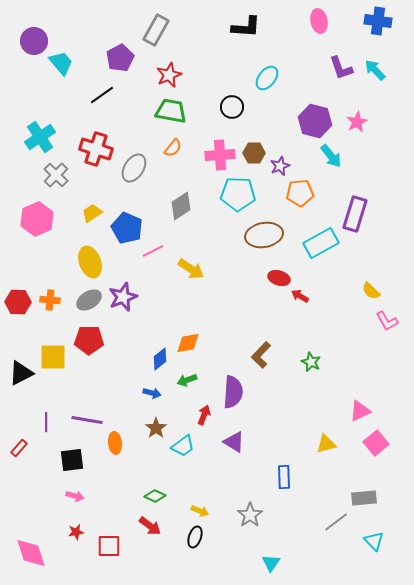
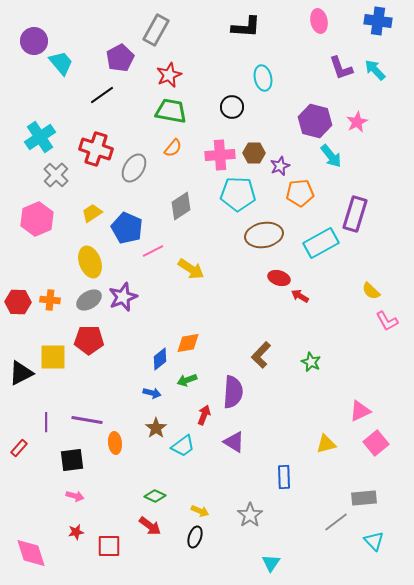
cyan ellipse at (267, 78): moved 4 px left; rotated 50 degrees counterclockwise
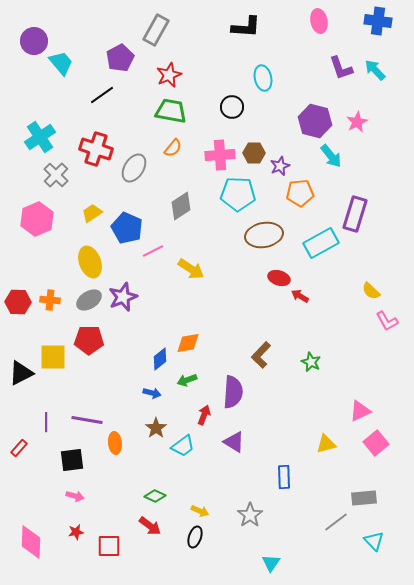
pink diamond at (31, 553): moved 11 px up; rotated 20 degrees clockwise
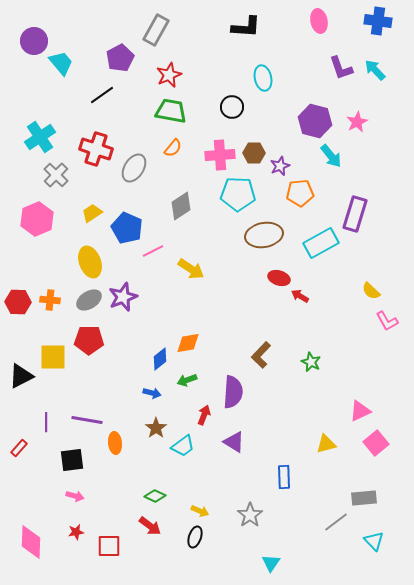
black triangle at (21, 373): moved 3 px down
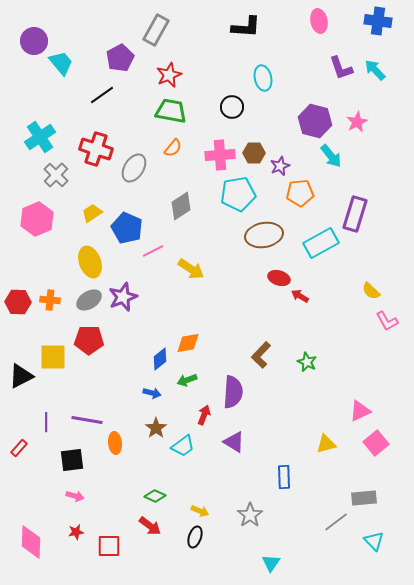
cyan pentagon at (238, 194): rotated 12 degrees counterclockwise
green star at (311, 362): moved 4 px left
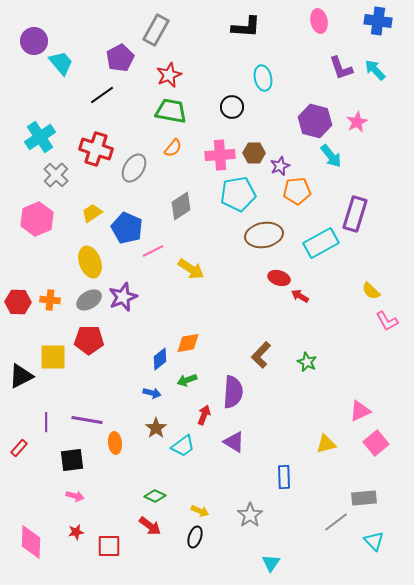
orange pentagon at (300, 193): moved 3 px left, 2 px up
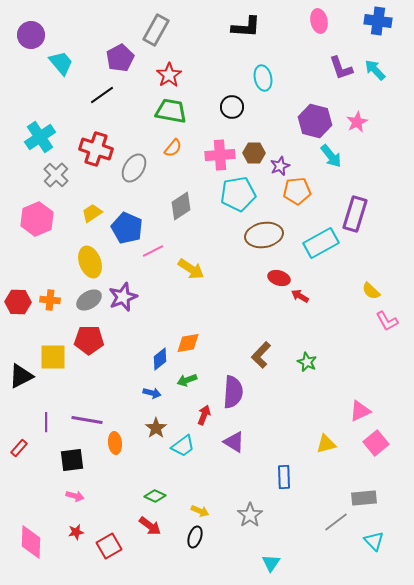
purple circle at (34, 41): moved 3 px left, 6 px up
red star at (169, 75): rotated 10 degrees counterclockwise
red square at (109, 546): rotated 30 degrees counterclockwise
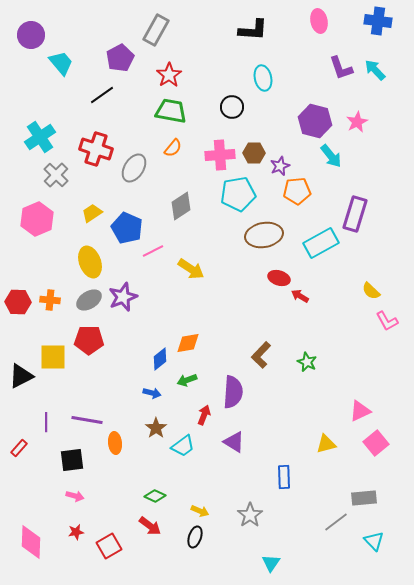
black L-shape at (246, 27): moved 7 px right, 3 px down
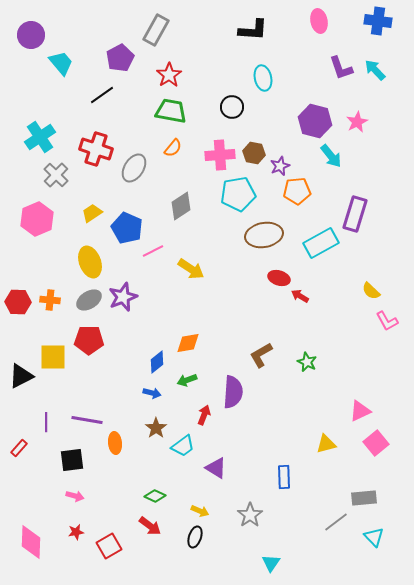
brown hexagon at (254, 153): rotated 10 degrees clockwise
brown L-shape at (261, 355): rotated 16 degrees clockwise
blue diamond at (160, 359): moved 3 px left, 3 px down
purple triangle at (234, 442): moved 18 px left, 26 px down
cyan triangle at (374, 541): moved 4 px up
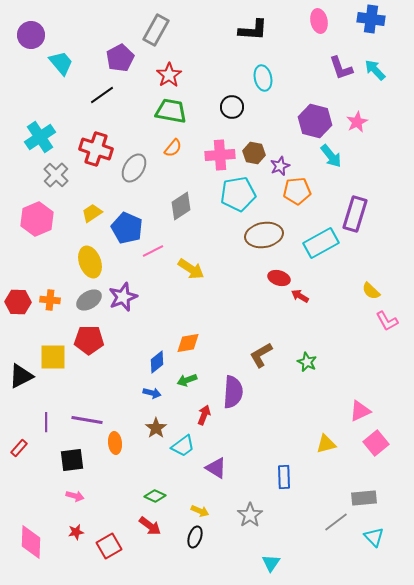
blue cross at (378, 21): moved 7 px left, 2 px up
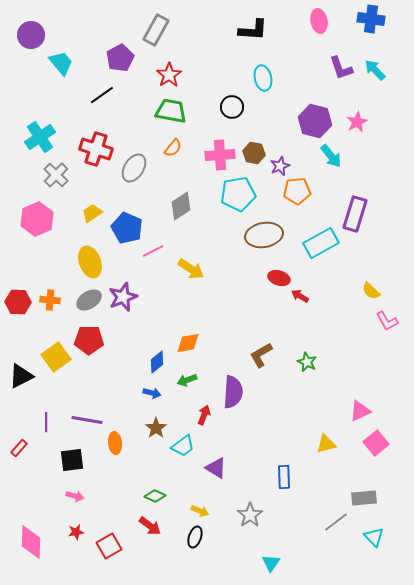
yellow square at (53, 357): moved 3 px right; rotated 36 degrees counterclockwise
